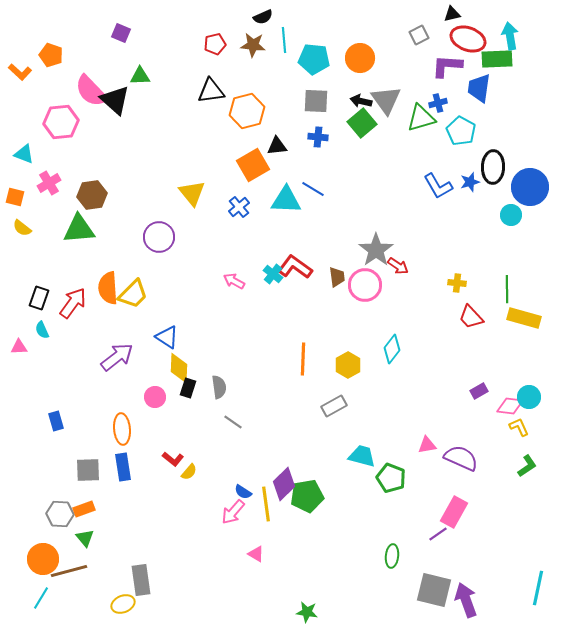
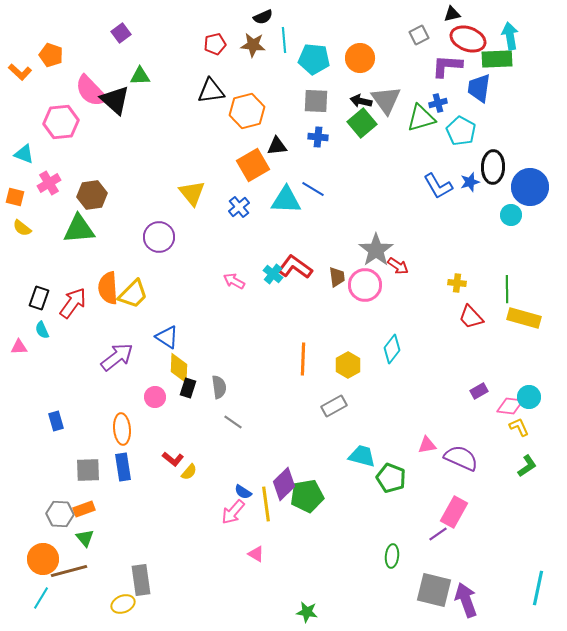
purple square at (121, 33): rotated 30 degrees clockwise
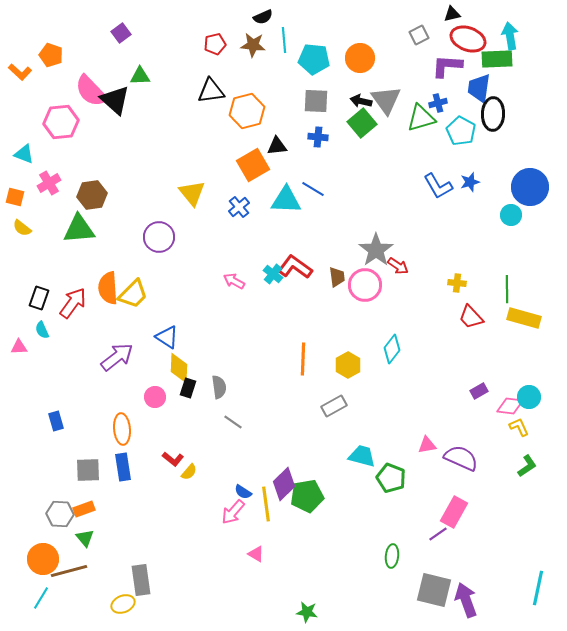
black ellipse at (493, 167): moved 53 px up
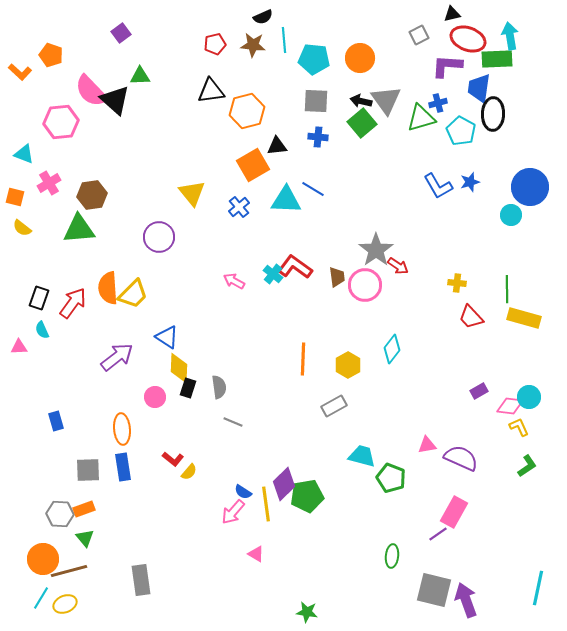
gray line at (233, 422): rotated 12 degrees counterclockwise
yellow ellipse at (123, 604): moved 58 px left
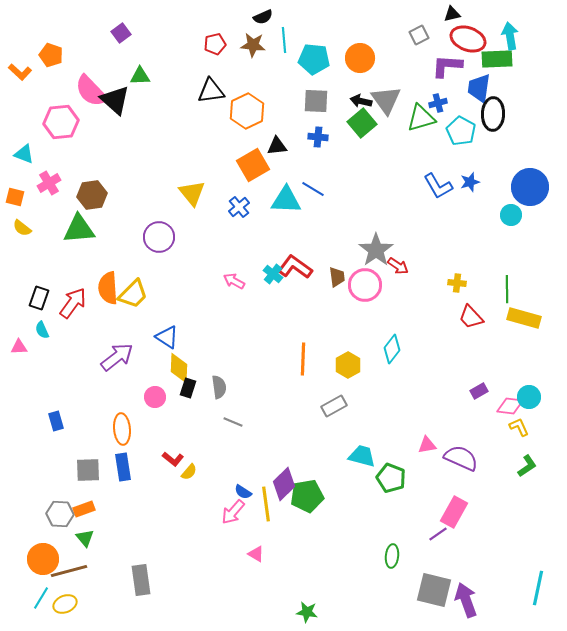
orange hexagon at (247, 111): rotated 12 degrees counterclockwise
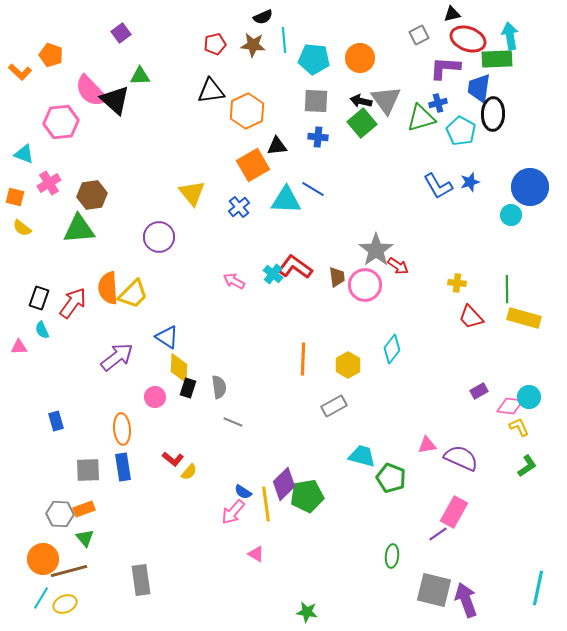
purple L-shape at (447, 66): moved 2 px left, 2 px down
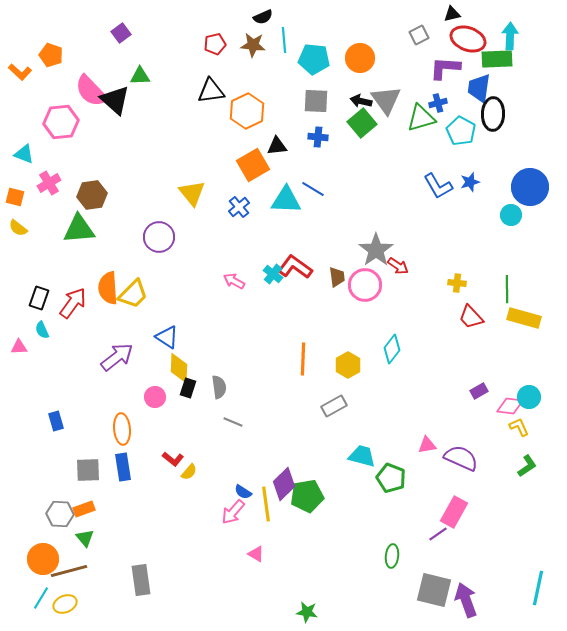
cyan arrow at (510, 36): rotated 12 degrees clockwise
yellow semicircle at (22, 228): moved 4 px left
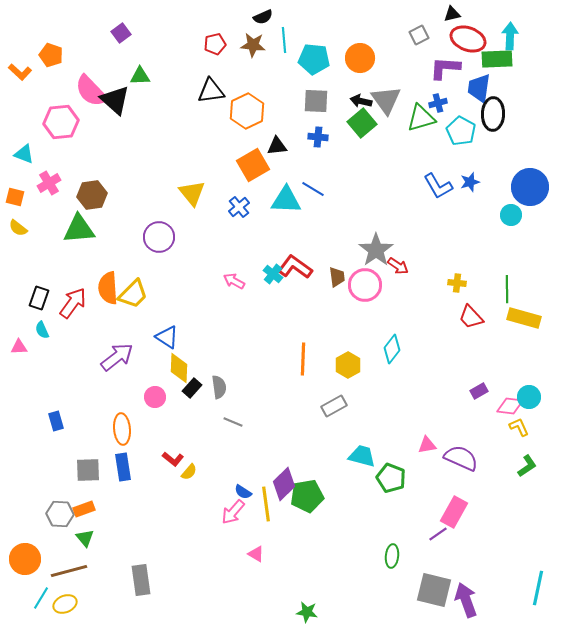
black rectangle at (188, 388): moved 4 px right; rotated 24 degrees clockwise
orange circle at (43, 559): moved 18 px left
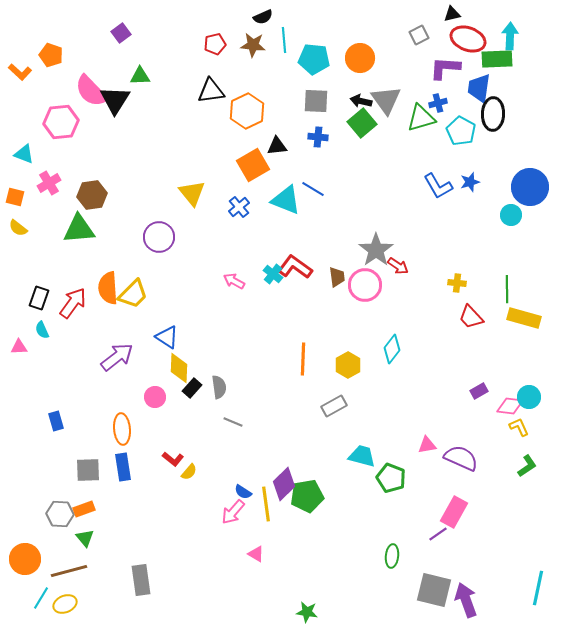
black triangle at (115, 100): rotated 20 degrees clockwise
cyan triangle at (286, 200): rotated 20 degrees clockwise
